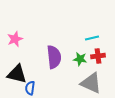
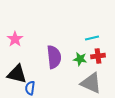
pink star: rotated 14 degrees counterclockwise
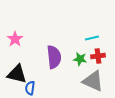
gray triangle: moved 2 px right, 2 px up
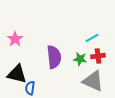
cyan line: rotated 16 degrees counterclockwise
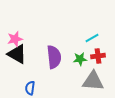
pink star: rotated 21 degrees clockwise
green star: rotated 16 degrees counterclockwise
black triangle: moved 20 px up; rotated 15 degrees clockwise
gray triangle: rotated 20 degrees counterclockwise
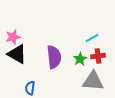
pink star: moved 2 px left, 2 px up
green star: rotated 24 degrees counterclockwise
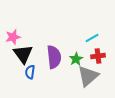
black triangle: moved 6 px right; rotated 25 degrees clockwise
green star: moved 4 px left
gray triangle: moved 5 px left, 5 px up; rotated 45 degrees counterclockwise
blue semicircle: moved 16 px up
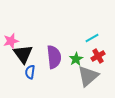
pink star: moved 2 px left, 4 px down
red cross: rotated 24 degrees counterclockwise
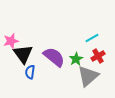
purple semicircle: rotated 45 degrees counterclockwise
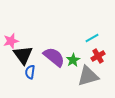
black triangle: moved 1 px down
green star: moved 3 px left, 1 px down
gray triangle: rotated 25 degrees clockwise
